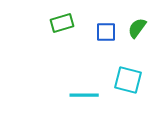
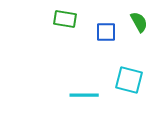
green rectangle: moved 3 px right, 4 px up; rotated 25 degrees clockwise
green semicircle: moved 2 px right, 6 px up; rotated 115 degrees clockwise
cyan square: moved 1 px right
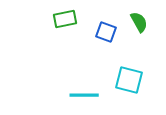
green rectangle: rotated 20 degrees counterclockwise
blue square: rotated 20 degrees clockwise
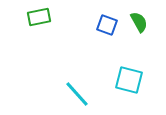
green rectangle: moved 26 px left, 2 px up
blue square: moved 1 px right, 7 px up
cyan line: moved 7 px left, 1 px up; rotated 48 degrees clockwise
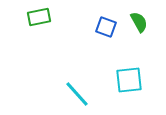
blue square: moved 1 px left, 2 px down
cyan square: rotated 20 degrees counterclockwise
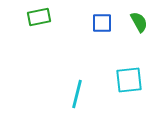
blue square: moved 4 px left, 4 px up; rotated 20 degrees counterclockwise
cyan line: rotated 56 degrees clockwise
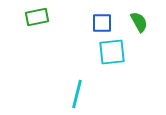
green rectangle: moved 2 px left
cyan square: moved 17 px left, 28 px up
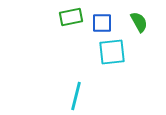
green rectangle: moved 34 px right
cyan line: moved 1 px left, 2 px down
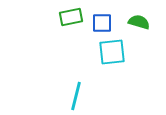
green semicircle: rotated 45 degrees counterclockwise
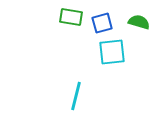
green rectangle: rotated 20 degrees clockwise
blue square: rotated 15 degrees counterclockwise
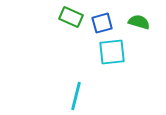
green rectangle: rotated 15 degrees clockwise
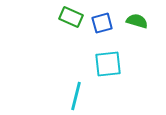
green semicircle: moved 2 px left, 1 px up
cyan square: moved 4 px left, 12 px down
